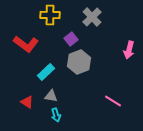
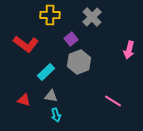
red triangle: moved 3 px left, 2 px up; rotated 16 degrees counterclockwise
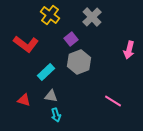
yellow cross: rotated 36 degrees clockwise
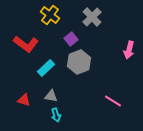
cyan rectangle: moved 4 px up
